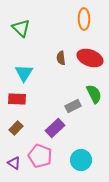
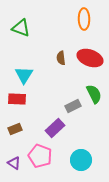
green triangle: rotated 24 degrees counterclockwise
cyan triangle: moved 2 px down
brown rectangle: moved 1 px left, 1 px down; rotated 24 degrees clockwise
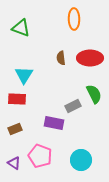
orange ellipse: moved 10 px left
red ellipse: rotated 20 degrees counterclockwise
purple rectangle: moved 1 px left, 5 px up; rotated 54 degrees clockwise
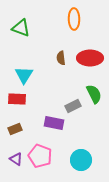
purple triangle: moved 2 px right, 4 px up
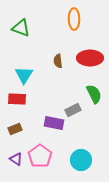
brown semicircle: moved 3 px left, 3 px down
gray rectangle: moved 4 px down
pink pentagon: rotated 15 degrees clockwise
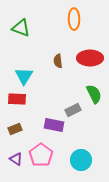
cyan triangle: moved 1 px down
purple rectangle: moved 2 px down
pink pentagon: moved 1 px right, 1 px up
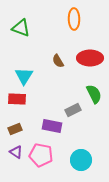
brown semicircle: rotated 24 degrees counterclockwise
purple rectangle: moved 2 px left, 1 px down
pink pentagon: rotated 25 degrees counterclockwise
purple triangle: moved 7 px up
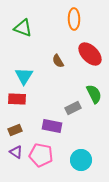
green triangle: moved 2 px right
red ellipse: moved 4 px up; rotated 45 degrees clockwise
gray rectangle: moved 2 px up
brown rectangle: moved 1 px down
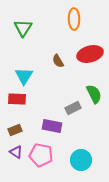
green triangle: rotated 42 degrees clockwise
red ellipse: rotated 60 degrees counterclockwise
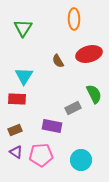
red ellipse: moved 1 px left
pink pentagon: rotated 15 degrees counterclockwise
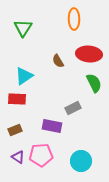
red ellipse: rotated 20 degrees clockwise
cyan triangle: rotated 24 degrees clockwise
green semicircle: moved 11 px up
purple triangle: moved 2 px right, 5 px down
cyan circle: moved 1 px down
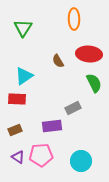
purple rectangle: rotated 18 degrees counterclockwise
